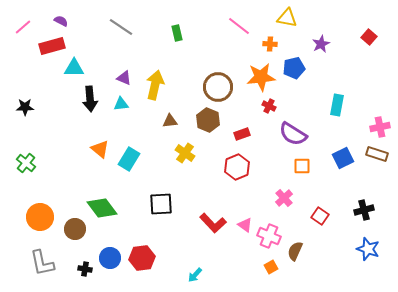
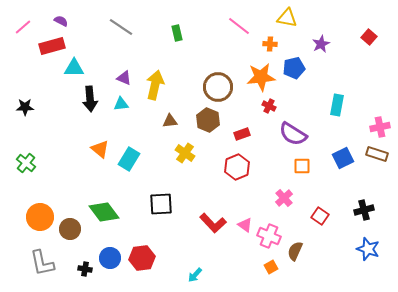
green diamond at (102, 208): moved 2 px right, 4 px down
brown circle at (75, 229): moved 5 px left
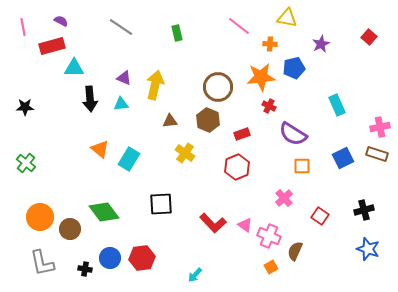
pink line at (23, 27): rotated 60 degrees counterclockwise
cyan rectangle at (337, 105): rotated 35 degrees counterclockwise
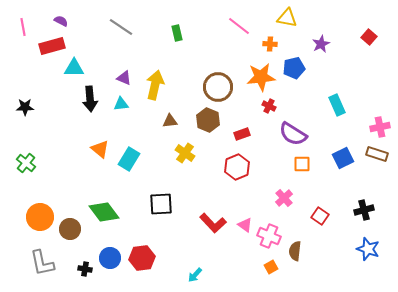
orange square at (302, 166): moved 2 px up
brown semicircle at (295, 251): rotated 18 degrees counterclockwise
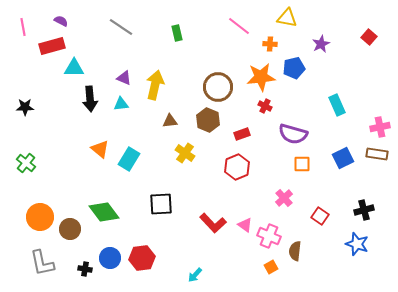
red cross at (269, 106): moved 4 px left
purple semicircle at (293, 134): rotated 16 degrees counterclockwise
brown rectangle at (377, 154): rotated 10 degrees counterclockwise
blue star at (368, 249): moved 11 px left, 5 px up
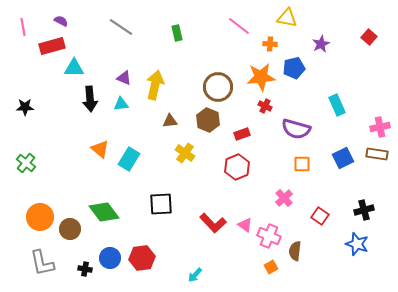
purple semicircle at (293, 134): moved 3 px right, 5 px up
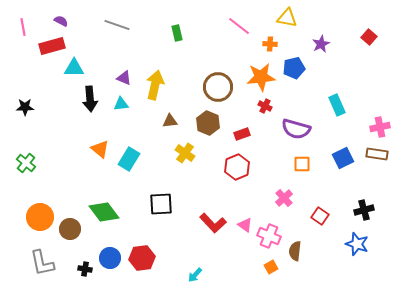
gray line at (121, 27): moved 4 px left, 2 px up; rotated 15 degrees counterclockwise
brown hexagon at (208, 120): moved 3 px down
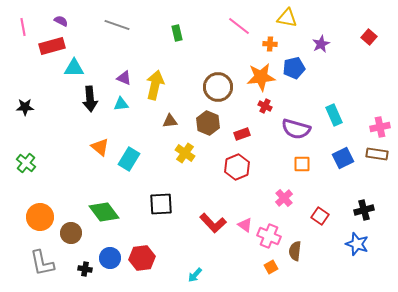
cyan rectangle at (337, 105): moved 3 px left, 10 px down
orange triangle at (100, 149): moved 2 px up
brown circle at (70, 229): moved 1 px right, 4 px down
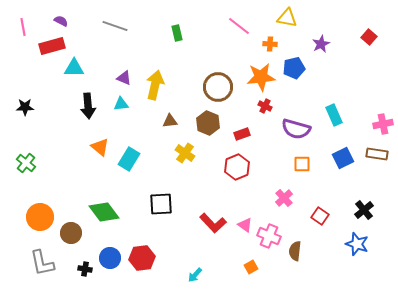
gray line at (117, 25): moved 2 px left, 1 px down
black arrow at (90, 99): moved 2 px left, 7 px down
pink cross at (380, 127): moved 3 px right, 3 px up
black cross at (364, 210): rotated 24 degrees counterclockwise
orange square at (271, 267): moved 20 px left
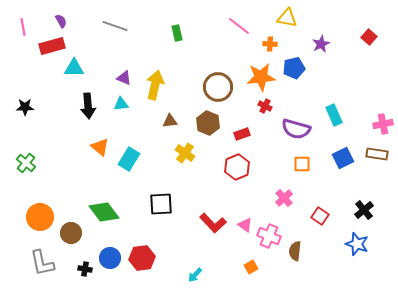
purple semicircle at (61, 21): rotated 32 degrees clockwise
